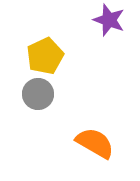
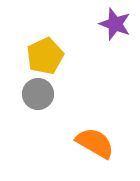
purple star: moved 6 px right, 4 px down
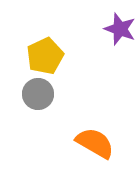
purple star: moved 5 px right, 5 px down
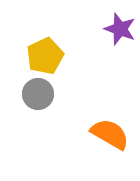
orange semicircle: moved 15 px right, 9 px up
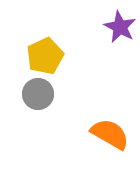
purple star: moved 2 px up; rotated 8 degrees clockwise
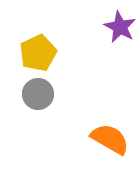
yellow pentagon: moved 7 px left, 3 px up
orange semicircle: moved 5 px down
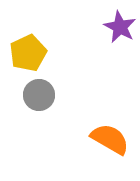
yellow pentagon: moved 10 px left
gray circle: moved 1 px right, 1 px down
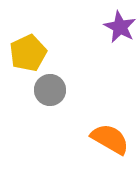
gray circle: moved 11 px right, 5 px up
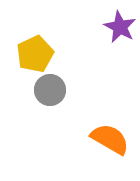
yellow pentagon: moved 7 px right, 1 px down
